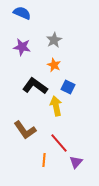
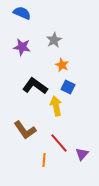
orange star: moved 8 px right
purple triangle: moved 6 px right, 8 px up
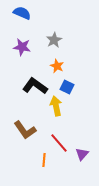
orange star: moved 5 px left, 1 px down
blue square: moved 1 px left
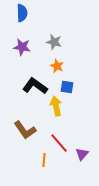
blue semicircle: rotated 66 degrees clockwise
gray star: moved 2 px down; rotated 28 degrees counterclockwise
blue square: rotated 16 degrees counterclockwise
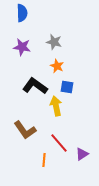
purple triangle: rotated 16 degrees clockwise
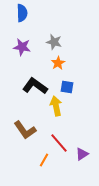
orange star: moved 1 px right, 3 px up; rotated 16 degrees clockwise
orange line: rotated 24 degrees clockwise
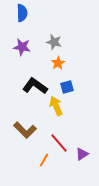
blue square: rotated 24 degrees counterclockwise
yellow arrow: rotated 12 degrees counterclockwise
brown L-shape: rotated 10 degrees counterclockwise
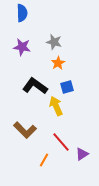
red line: moved 2 px right, 1 px up
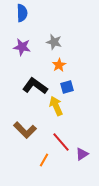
orange star: moved 1 px right, 2 px down
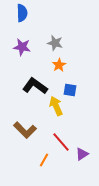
gray star: moved 1 px right, 1 px down
blue square: moved 3 px right, 3 px down; rotated 24 degrees clockwise
